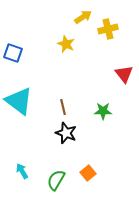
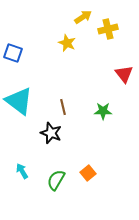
yellow star: moved 1 px right, 1 px up
black star: moved 15 px left
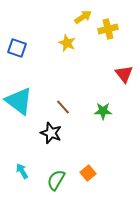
blue square: moved 4 px right, 5 px up
brown line: rotated 28 degrees counterclockwise
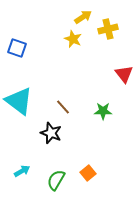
yellow star: moved 6 px right, 4 px up
cyan arrow: rotated 91 degrees clockwise
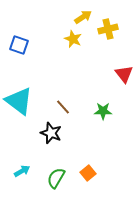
blue square: moved 2 px right, 3 px up
green semicircle: moved 2 px up
